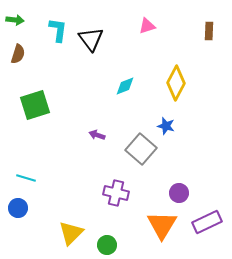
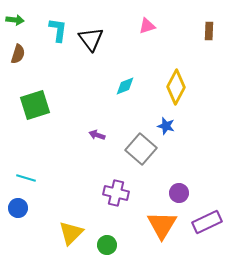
yellow diamond: moved 4 px down
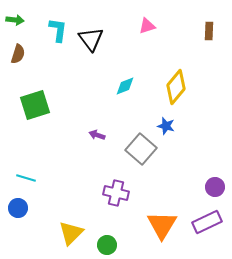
yellow diamond: rotated 12 degrees clockwise
purple circle: moved 36 px right, 6 px up
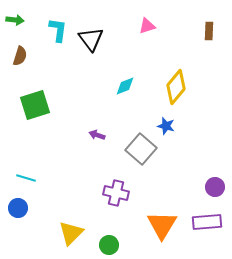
brown semicircle: moved 2 px right, 2 px down
purple rectangle: rotated 20 degrees clockwise
green circle: moved 2 px right
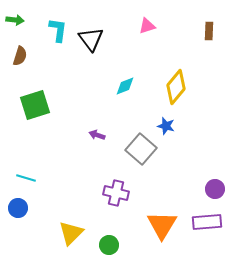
purple circle: moved 2 px down
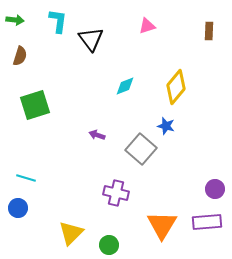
cyan L-shape: moved 9 px up
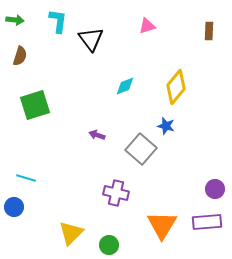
blue circle: moved 4 px left, 1 px up
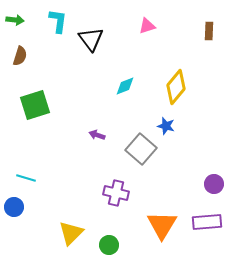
purple circle: moved 1 px left, 5 px up
